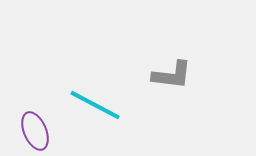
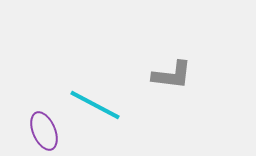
purple ellipse: moved 9 px right
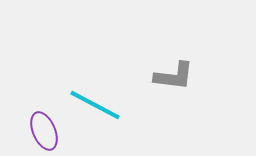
gray L-shape: moved 2 px right, 1 px down
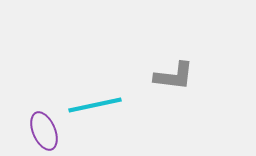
cyan line: rotated 40 degrees counterclockwise
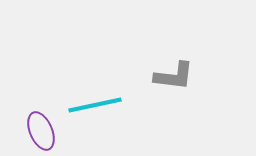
purple ellipse: moved 3 px left
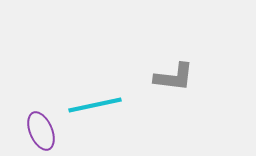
gray L-shape: moved 1 px down
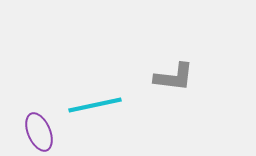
purple ellipse: moved 2 px left, 1 px down
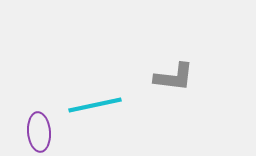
purple ellipse: rotated 18 degrees clockwise
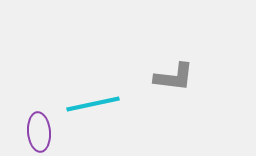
cyan line: moved 2 px left, 1 px up
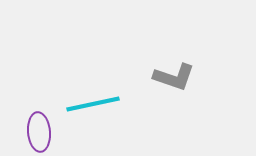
gray L-shape: rotated 12 degrees clockwise
